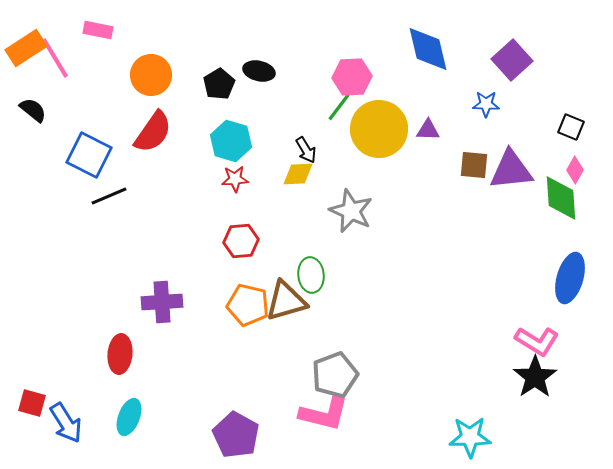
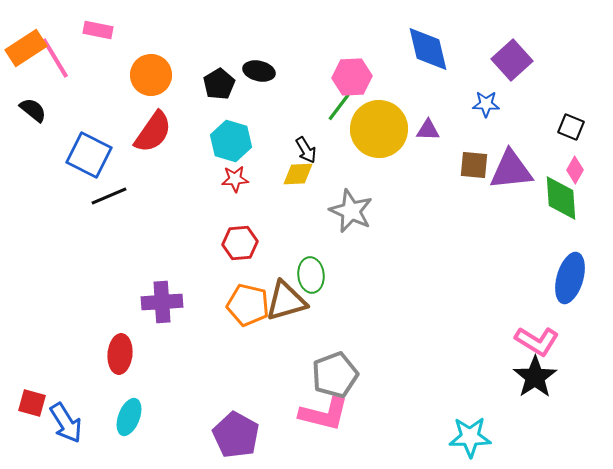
red hexagon at (241, 241): moved 1 px left, 2 px down
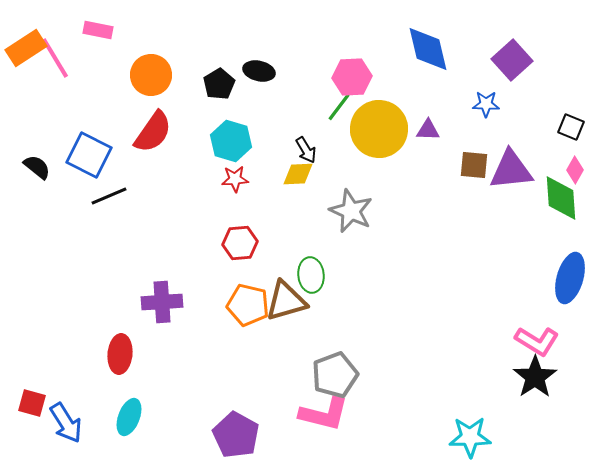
black semicircle at (33, 110): moved 4 px right, 57 px down
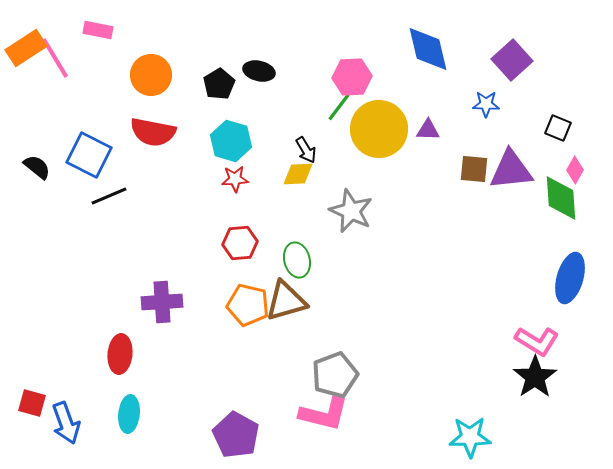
black square at (571, 127): moved 13 px left, 1 px down
red semicircle at (153, 132): rotated 66 degrees clockwise
brown square at (474, 165): moved 4 px down
green ellipse at (311, 275): moved 14 px left, 15 px up; rotated 8 degrees counterclockwise
cyan ellipse at (129, 417): moved 3 px up; rotated 15 degrees counterclockwise
blue arrow at (66, 423): rotated 12 degrees clockwise
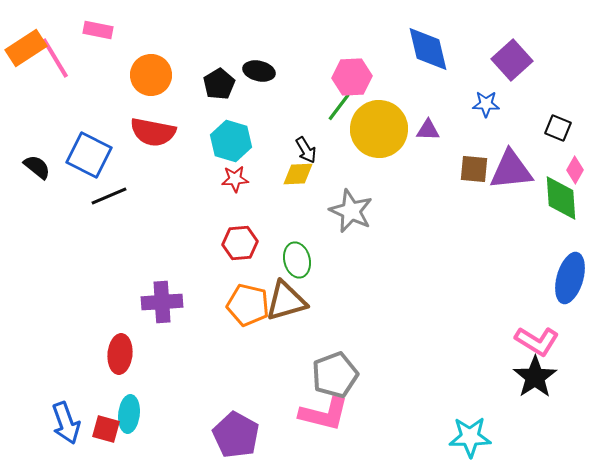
red square at (32, 403): moved 74 px right, 26 px down
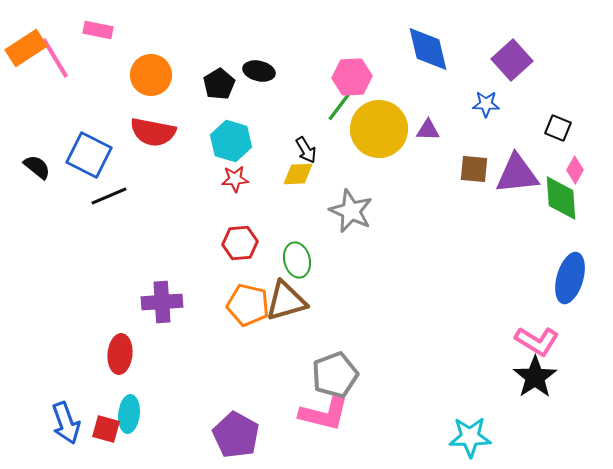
purple triangle at (511, 170): moved 6 px right, 4 px down
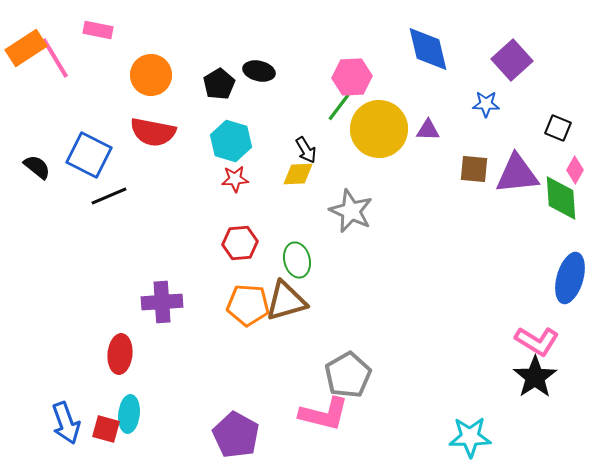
orange pentagon at (248, 305): rotated 9 degrees counterclockwise
gray pentagon at (335, 375): moved 13 px right; rotated 9 degrees counterclockwise
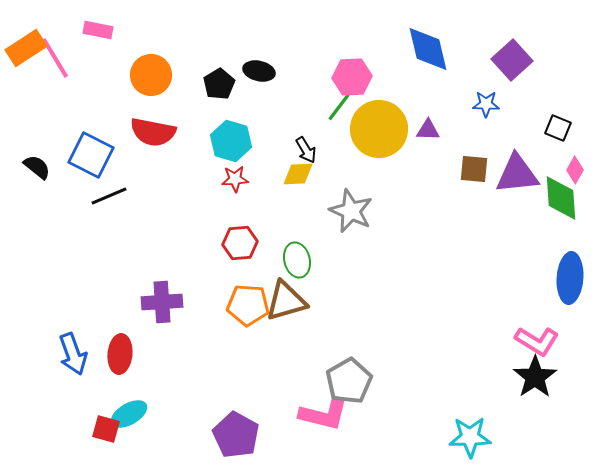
blue square at (89, 155): moved 2 px right
blue ellipse at (570, 278): rotated 12 degrees counterclockwise
gray pentagon at (348, 375): moved 1 px right, 6 px down
cyan ellipse at (129, 414): rotated 54 degrees clockwise
blue arrow at (66, 423): moved 7 px right, 69 px up
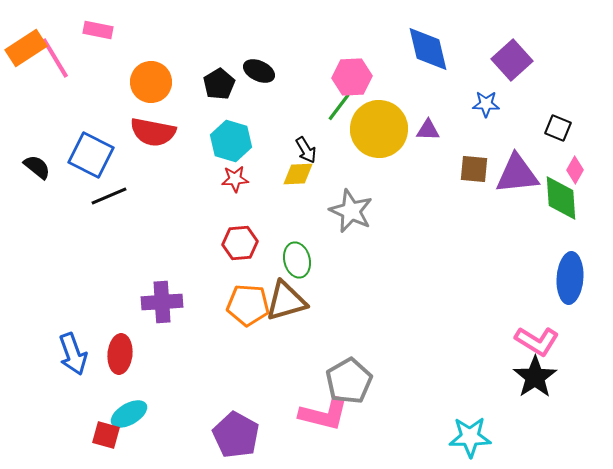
black ellipse at (259, 71): rotated 12 degrees clockwise
orange circle at (151, 75): moved 7 px down
red square at (106, 429): moved 6 px down
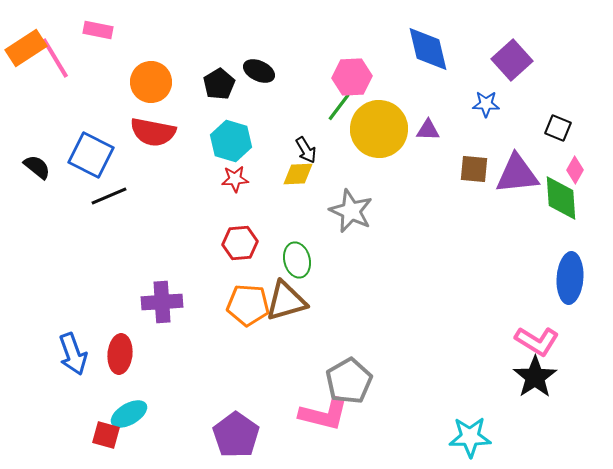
purple pentagon at (236, 435): rotated 6 degrees clockwise
